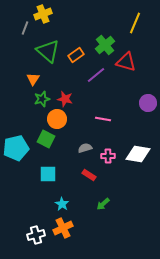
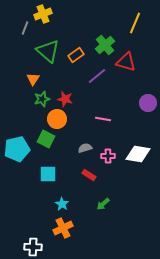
purple line: moved 1 px right, 1 px down
cyan pentagon: moved 1 px right, 1 px down
white cross: moved 3 px left, 12 px down; rotated 18 degrees clockwise
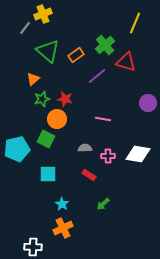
gray line: rotated 16 degrees clockwise
orange triangle: rotated 16 degrees clockwise
gray semicircle: rotated 16 degrees clockwise
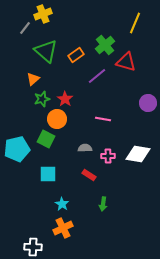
green triangle: moved 2 px left
red star: rotated 21 degrees clockwise
green arrow: rotated 40 degrees counterclockwise
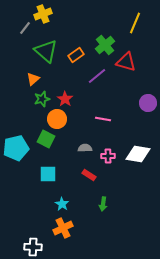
cyan pentagon: moved 1 px left, 1 px up
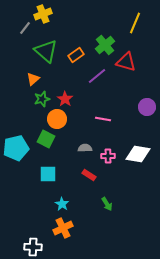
purple circle: moved 1 px left, 4 px down
green arrow: moved 4 px right; rotated 40 degrees counterclockwise
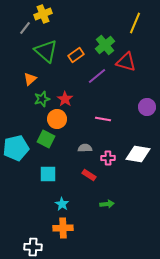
orange triangle: moved 3 px left
pink cross: moved 2 px down
green arrow: rotated 64 degrees counterclockwise
orange cross: rotated 24 degrees clockwise
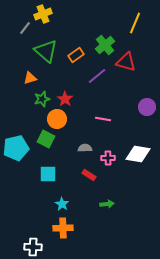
orange triangle: moved 1 px up; rotated 24 degrees clockwise
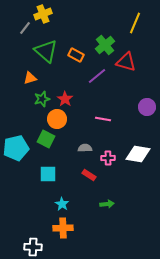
orange rectangle: rotated 63 degrees clockwise
